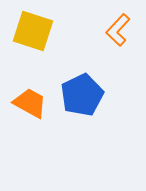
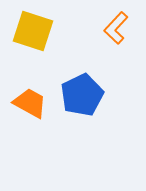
orange L-shape: moved 2 px left, 2 px up
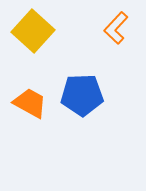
yellow square: rotated 24 degrees clockwise
blue pentagon: rotated 24 degrees clockwise
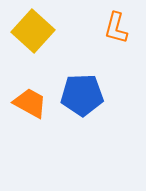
orange L-shape: rotated 28 degrees counterclockwise
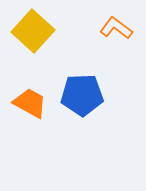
orange L-shape: rotated 112 degrees clockwise
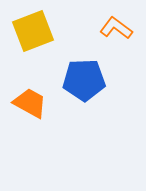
yellow square: rotated 27 degrees clockwise
blue pentagon: moved 2 px right, 15 px up
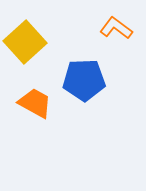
yellow square: moved 8 px left, 11 px down; rotated 21 degrees counterclockwise
orange trapezoid: moved 5 px right
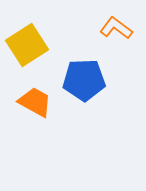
yellow square: moved 2 px right, 3 px down; rotated 9 degrees clockwise
orange trapezoid: moved 1 px up
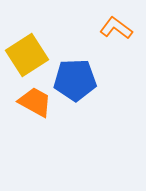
yellow square: moved 10 px down
blue pentagon: moved 9 px left
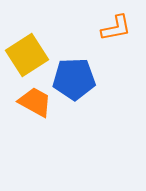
orange L-shape: rotated 132 degrees clockwise
blue pentagon: moved 1 px left, 1 px up
